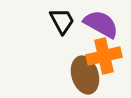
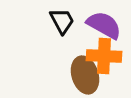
purple semicircle: moved 3 px right, 1 px down
orange cross: rotated 16 degrees clockwise
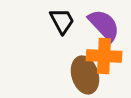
purple semicircle: rotated 18 degrees clockwise
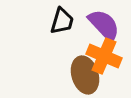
black trapezoid: rotated 44 degrees clockwise
orange cross: rotated 20 degrees clockwise
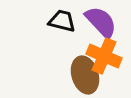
black trapezoid: rotated 92 degrees counterclockwise
purple semicircle: moved 3 px left, 3 px up
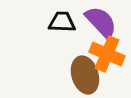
black trapezoid: moved 1 px down; rotated 12 degrees counterclockwise
orange cross: moved 3 px right, 2 px up
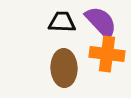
orange cross: rotated 16 degrees counterclockwise
brown ellipse: moved 21 px left, 7 px up; rotated 15 degrees clockwise
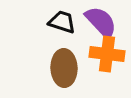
black trapezoid: rotated 16 degrees clockwise
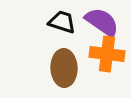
purple semicircle: moved 1 px right; rotated 12 degrees counterclockwise
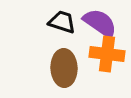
purple semicircle: moved 2 px left, 1 px down
